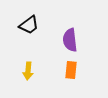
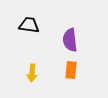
black trapezoid: rotated 135 degrees counterclockwise
yellow arrow: moved 4 px right, 2 px down
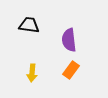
purple semicircle: moved 1 px left
orange rectangle: rotated 30 degrees clockwise
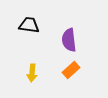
orange rectangle: rotated 12 degrees clockwise
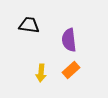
yellow arrow: moved 9 px right
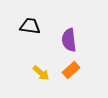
black trapezoid: moved 1 px right, 1 px down
yellow arrow: rotated 54 degrees counterclockwise
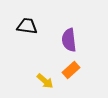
black trapezoid: moved 3 px left
yellow arrow: moved 4 px right, 8 px down
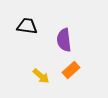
purple semicircle: moved 5 px left
yellow arrow: moved 4 px left, 5 px up
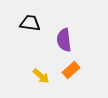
black trapezoid: moved 3 px right, 3 px up
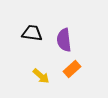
black trapezoid: moved 2 px right, 10 px down
orange rectangle: moved 1 px right, 1 px up
